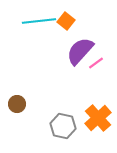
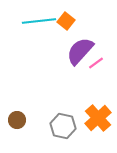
brown circle: moved 16 px down
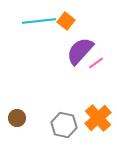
brown circle: moved 2 px up
gray hexagon: moved 1 px right, 1 px up
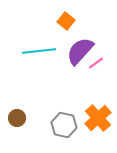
cyan line: moved 30 px down
